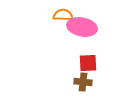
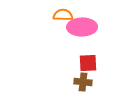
pink ellipse: rotated 12 degrees counterclockwise
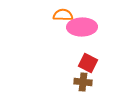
red square: rotated 30 degrees clockwise
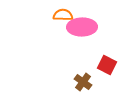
red square: moved 19 px right, 2 px down
brown cross: rotated 30 degrees clockwise
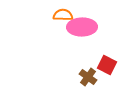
brown cross: moved 5 px right, 5 px up
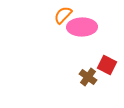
orange semicircle: rotated 48 degrees counterclockwise
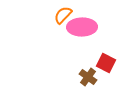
red square: moved 1 px left, 2 px up
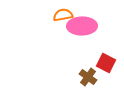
orange semicircle: rotated 36 degrees clockwise
pink ellipse: moved 1 px up
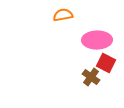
pink ellipse: moved 15 px right, 14 px down
brown cross: moved 3 px right
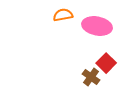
pink ellipse: moved 14 px up; rotated 12 degrees clockwise
red square: rotated 18 degrees clockwise
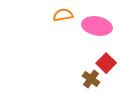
brown cross: moved 2 px down
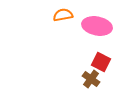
red square: moved 5 px left, 1 px up; rotated 18 degrees counterclockwise
